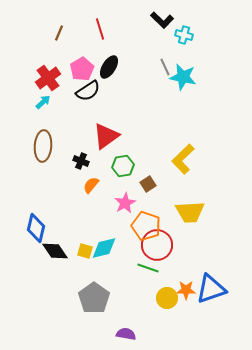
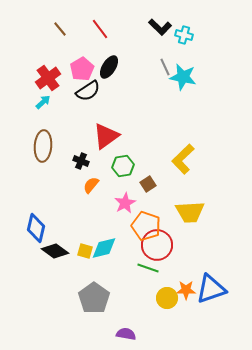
black L-shape: moved 2 px left, 7 px down
red line: rotated 20 degrees counterclockwise
brown line: moved 1 px right, 4 px up; rotated 63 degrees counterclockwise
black diamond: rotated 20 degrees counterclockwise
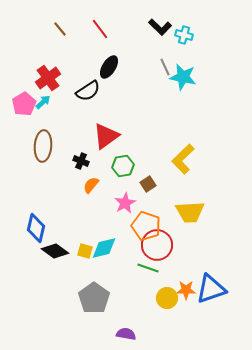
pink pentagon: moved 58 px left, 35 px down
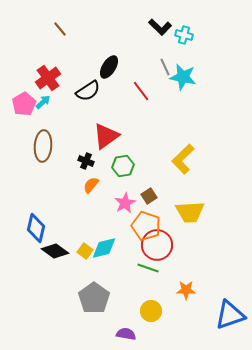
red line: moved 41 px right, 62 px down
black cross: moved 5 px right
brown square: moved 1 px right, 12 px down
yellow square: rotated 21 degrees clockwise
blue triangle: moved 19 px right, 26 px down
yellow circle: moved 16 px left, 13 px down
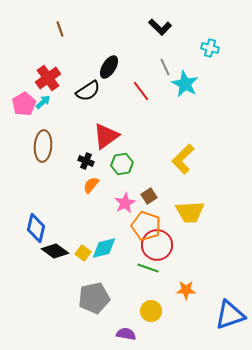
brown line: rotated 21 degrees clockwise
cyan cross: moved 26 px right, 13 px down
cyan star: moved 2 px right, 7 px down; rotated 16 degrees clockwise
green hexagon: moved 1 px left, 2 px up
yellow square: moved 2 px left, 2 px down
gray pentagon: rotated 24 degrees clockwise
